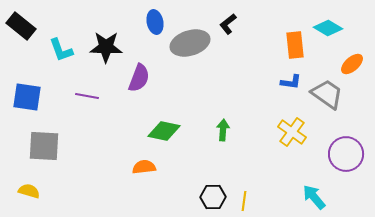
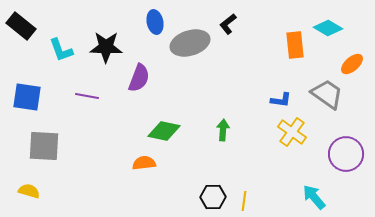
blue L-shape: moved 10 px left, 18 px down
orange semicircle: moved 4 px up
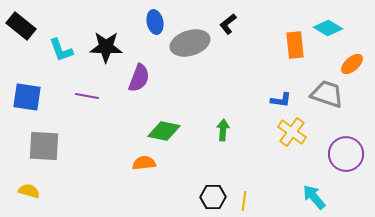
gray trapezoid: rotated 16 degrees counterclockwise
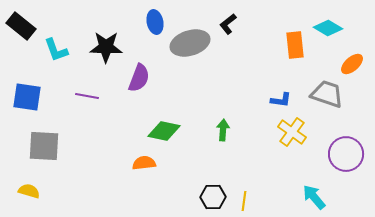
cyan L-shape: moved 5 px left
